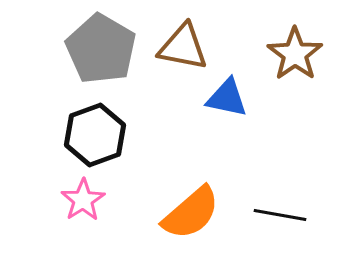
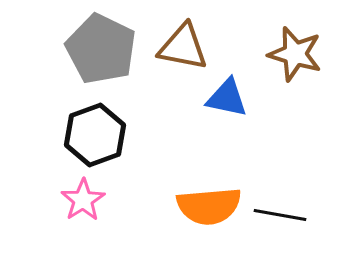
gray pentagon: rotated 4 degrees counterclockwise
brown star: rotated 20 degrees counterclockwise
orange semicircle: moved 18 px right, 7 px up; rotated 36 degrees clockwise
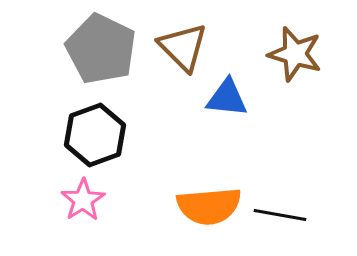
brown triangle: rotated 34 degrees clockwise
blue triangle: rotated 6 degrees counterclockwise
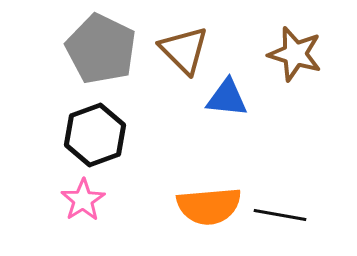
brown triangle: moved 1 px right, 3 px down
